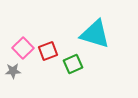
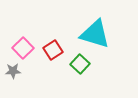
red square: moved 5 px right, 1 px up; rotated 12 degrees counterclockwise
green square: moved 7 px right; rotated 24 degrees counterclockwise
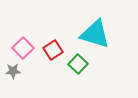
green square: moved 2 px left
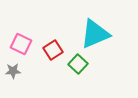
cyan triangle: rotated 40 degrees counterclockwise
pink square: moved 2 px left, 4 px up; rotated 20 degrees counterclockwise
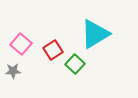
cyan triangle: rotated 8 degrees counterclockwise
pink square: rotated 15 degrees clockwise
green square: moved 3 px left
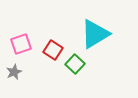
pink square: rotated 30 degrees clockwise
red square: rotated 24 degrees counterclockwise
gray star: moved 1 px right, 1 px down; rotated 21 degrees counterclockwise
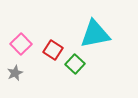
cyan triangle: rotated 20 degrees clockwise
pink square: rotated 25 degrees counterclockwise
gray star: moved 1 px right, 1 px down
